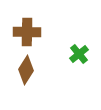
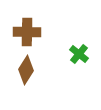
green cross: rotated 12 degrees counterclockwise
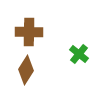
brown cross: moved 2 px right
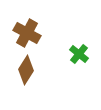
brown cross: moved 2 px left, 1 px down; rotated 28 degrees clockwise
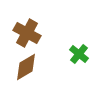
brown diamond: moved 3 px up; rotated 28 degrees clockwise
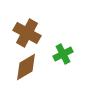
green cross: moved 16 px left; rotated 24 degrees clockwise
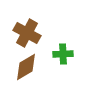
green cross: rotated 24 degrees clockwise
